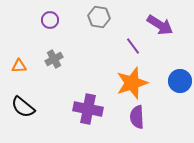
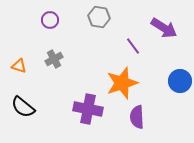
purple arrow: moved 4 px right, 3 px down
orange triangle: rotated 21 degrees clockwise
orange star: moved 10 px left
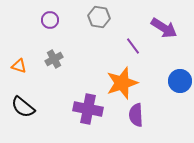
purple semicircle: moved 1 px left, 2 px up
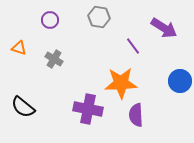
gray cross: rotated 30 degrees counterclockwise
orange triangle: moved 18 px up
orange star: moved 1 px left; rotated 16 degrees clockwise
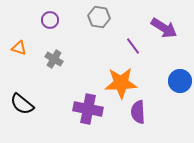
black semicircle: moved 1 px left, 3 px up
purple semicircle: moved 2 px right, 3 px up
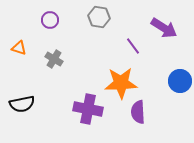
black semicircle: rotated 50 degrees counterclockwise
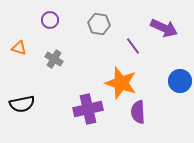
gray hexagon: moved 7 px down
purple arrow: rotated 8 degrees counterclockwise
orange star: rotated 20 degrees clockwise
purple cross: rotated 24 degrees counterclockwise
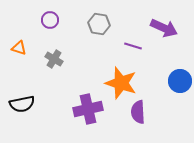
purple line: rotated 36 degrees counterclockwise
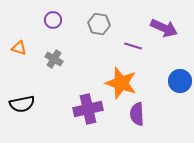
purple circle: moved 3 px right
purple semicircle: moved 1 px left, 2 px down
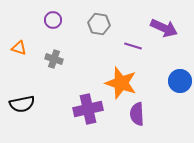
gray cross: rotated 12 degrees counterclockwise
